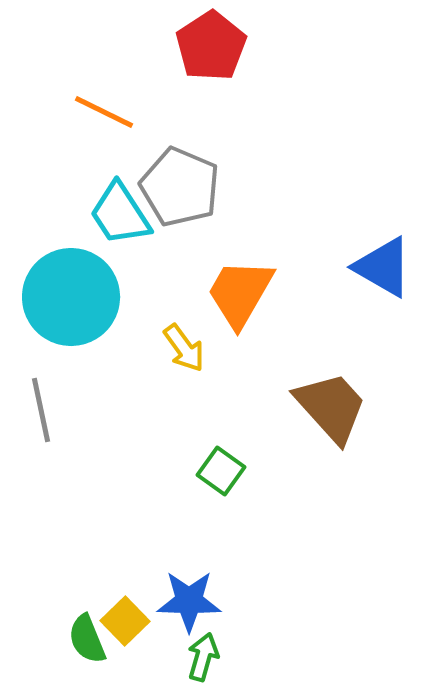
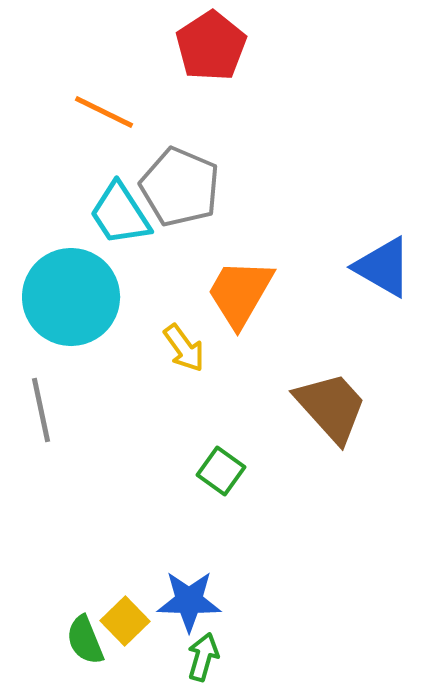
green semicircle: moved 2 px left, 1 px down
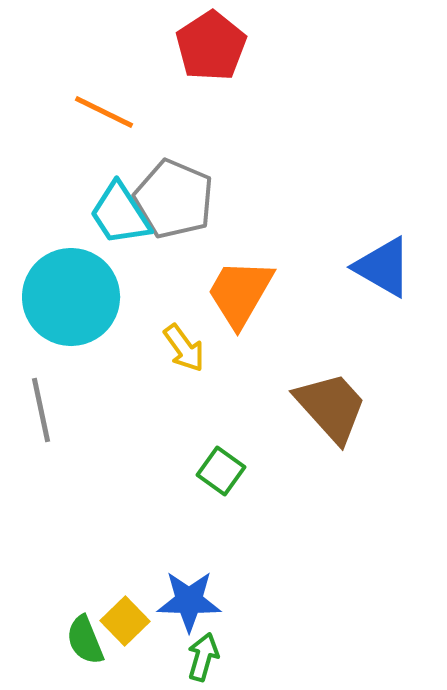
gray pentagon: moved 6 px left, 12 px down
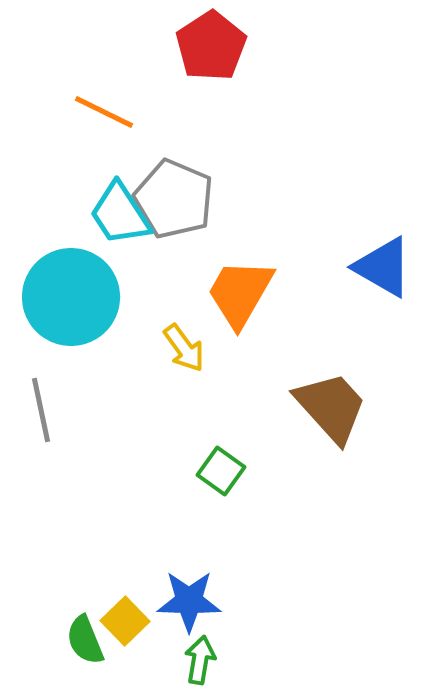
green arrow: moved 3 px left, 3 px down; rotated 6 degrees counterclockwise
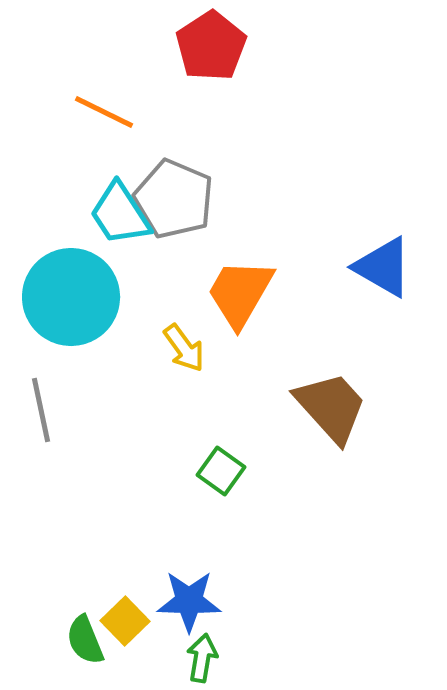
green arrow: moved 2 px right, 2 px up
